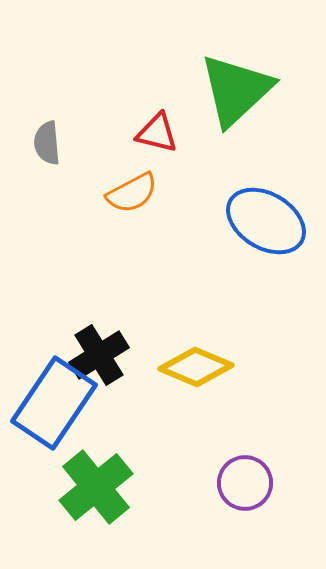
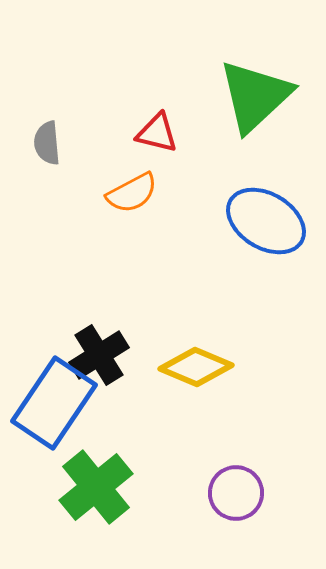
green triangle: moved 19 px right, 6 px down
purple circle: moved 9 px left, 10 px down
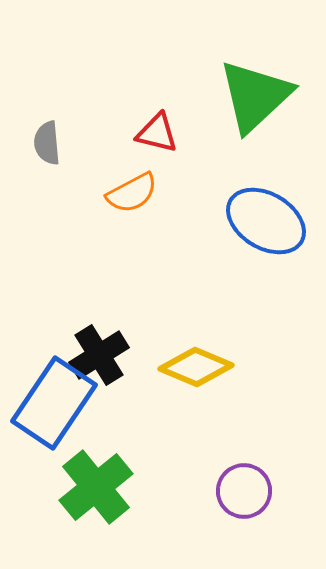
purple circle: moved 8 px right, 2 px up
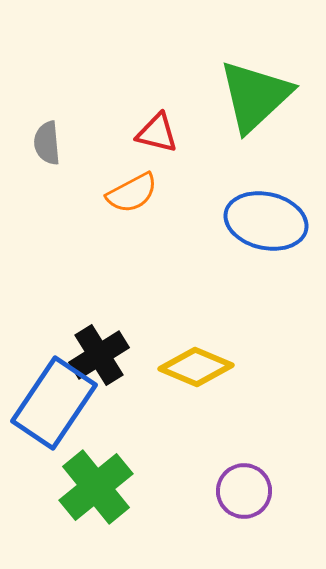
blue ellipse: rotated 18 degrees counterclockwise
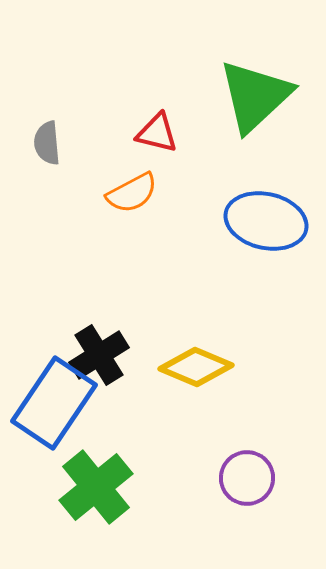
purple circle: moved 3 px right, 13 px up
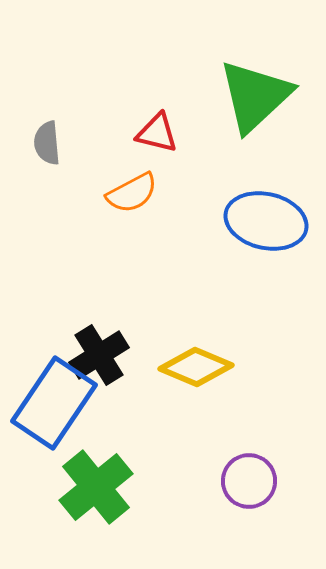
purple circle: moved 2 px right, 3 px down
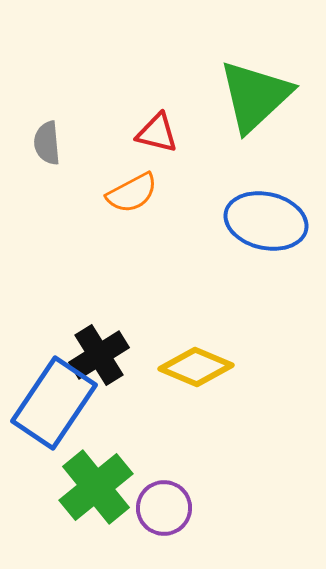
purple circle: moved 85 px left, 27 px down
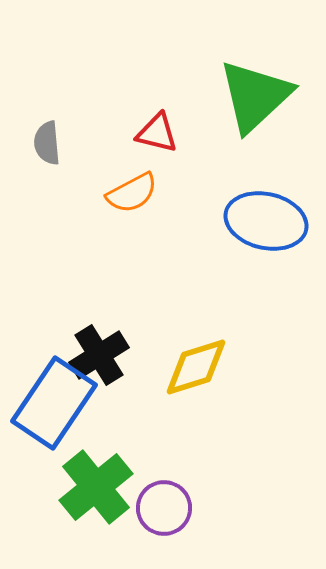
yellow diamond: rotated 40 degrees counterclockwise
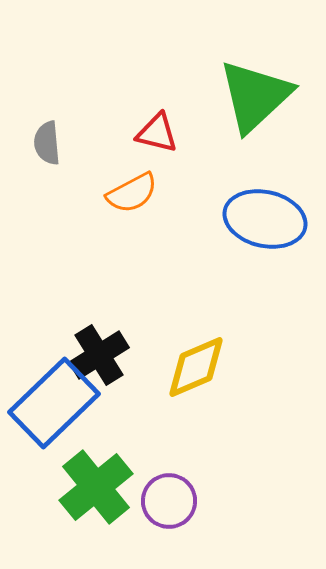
blue ellipse: moved 1 px left, 2 px up
yellow diamond: rotated 6 degrees counterclockwise
blue rectangle: rotated 12 degrees clockwise
purple circle: moved 5 px right, 7 px up
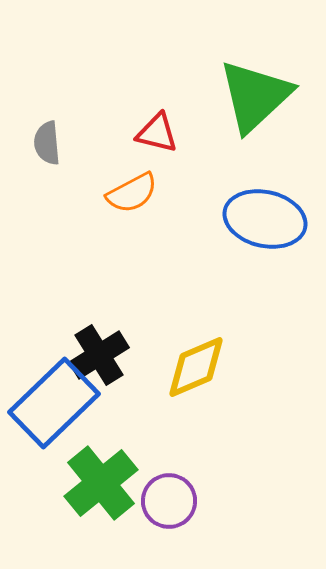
green cross: moved 5 px right, 4 px up
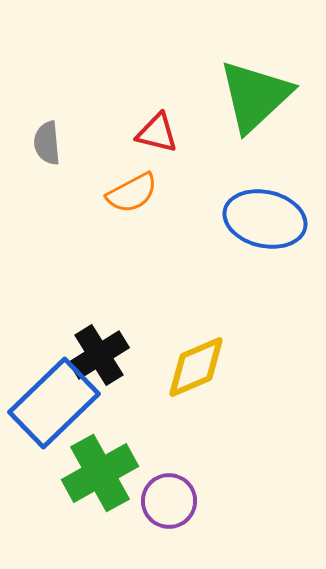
green cross: moved 1 px left, 10 px up; rotated 10 degrees clockwise
